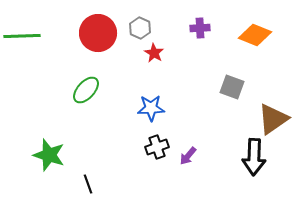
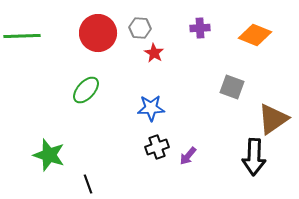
gray hexagon: rotated 20 degrees counterclockwise
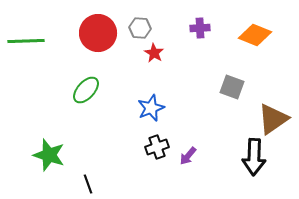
green line: moved 4 px right, 5 px down
blue star: rotated 20 degrees counterclockwise
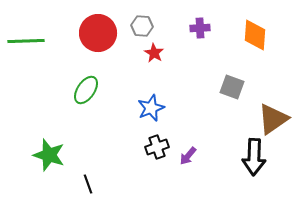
gray hexagon: moved 2 px right, 2 px up
orange diamond: rotated 72 degrees clockwise
green ellipse: rotated 8 degrees counterclockwise
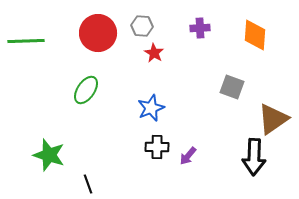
black cross: rotated 20 degrees clockwise
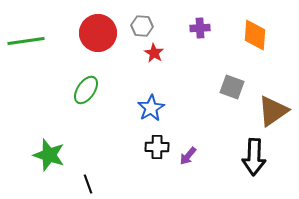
green line: rotated 6 degrees counterclockwise
blue star: rotated 8 degrees counterclockwise
brown triangle: moved 8 px up
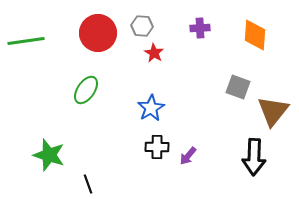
gray square: moved 6 px right
brown triangle: rotated 16 degrees counterclockwise
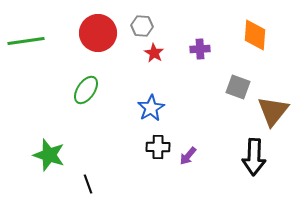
purple cross: moved 21 px down
black cross: moved 1 px right
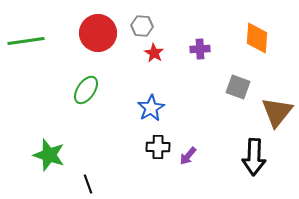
orange diamond: moved 2 px right, 3 px down
brown triangle: moved 4 px right, 1 px down
